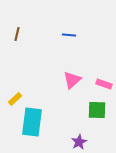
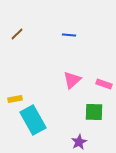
brown line: rotated 32 degrees clockwise
yellow rectangle: rotated 32 degrees clockwise
green square: moved 3 px left, 2 px down
cyan rectangle: moved 1 px right, 2 px up; rotated 36 degrees counterclockwise
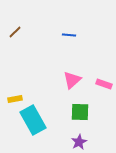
brown line: moved 2 px left, 2 px up
green square: moved 14 px left
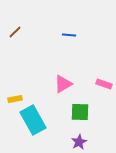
pink triangle: moved 9 px left, 4 px down; rotated 12 degrees clockwise
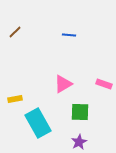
cyan rectangle: moved 5 px right, 3 px down
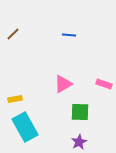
brown line: moved 2 px left, 2 px down
cyan rectangle: moved 13 px left, 4 px down
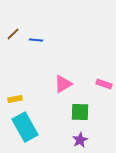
blue line: moved 33 px left, 5 px down
purple star: moved 1 px right, 2 px up
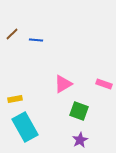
brown line: moved 1 px left
green square: moved 1 px left, 1 px up; rotated 18 degrees clockwise
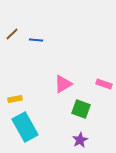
green square: moved 2 px right, 2 px up
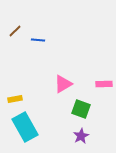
brown line: moved 3 px right, 3 px up
blue line: moved 2 px right
pink rectangle: rotated 21 degrees counterclockwise
purple star: moved 1 px right, 4 px up
